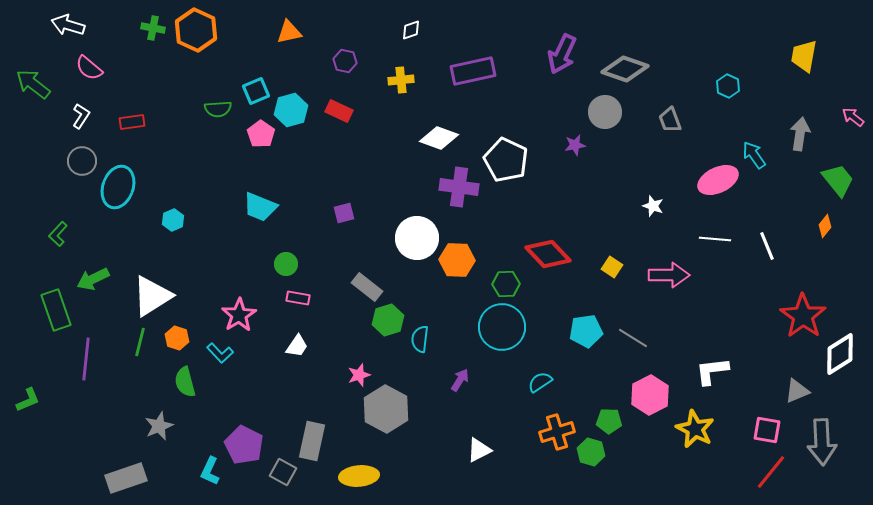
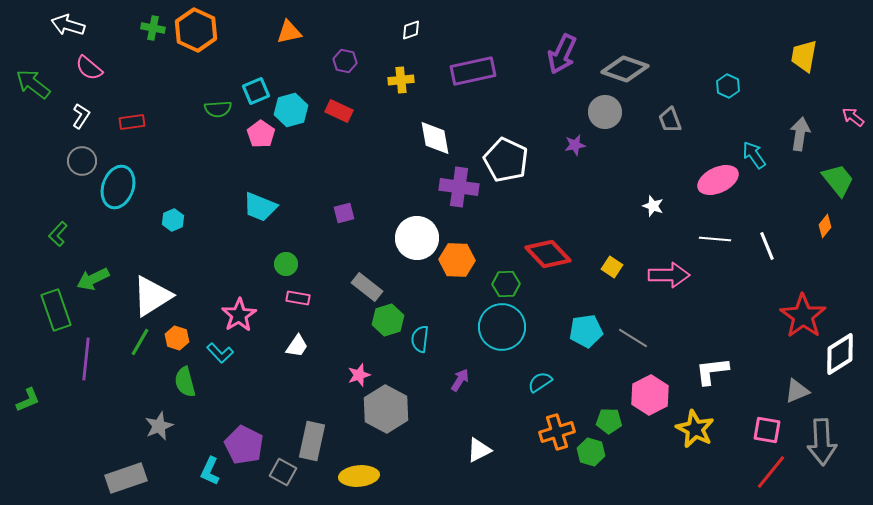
white diamond at (439, 138): moved 4 px left; rotated 60 degrees clockwise
green line at (140, 342): rotated 16 degrees clockwise
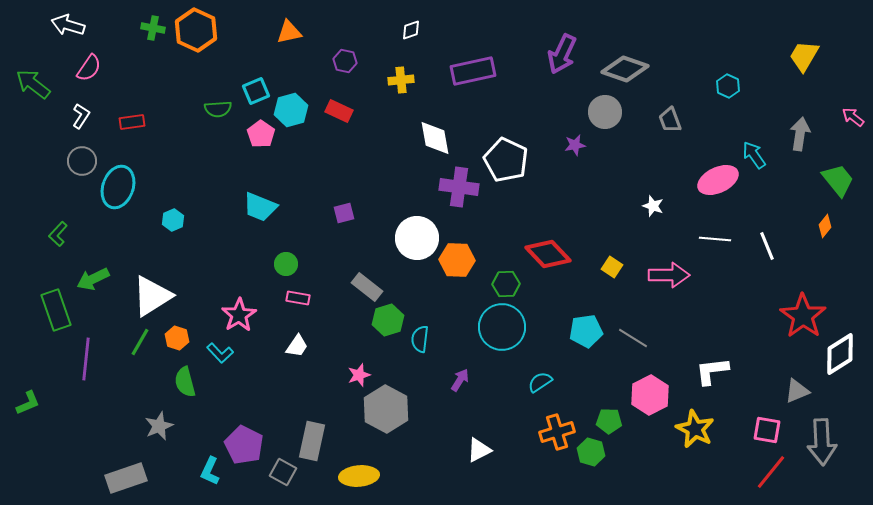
yellow trapezoid at (804, 56): rotated 20 degrees clockwise
pink semicircle at (89, 68): rotated 96 degrees counterclockwise
green L-shape at (28, 400): moved 3 px down
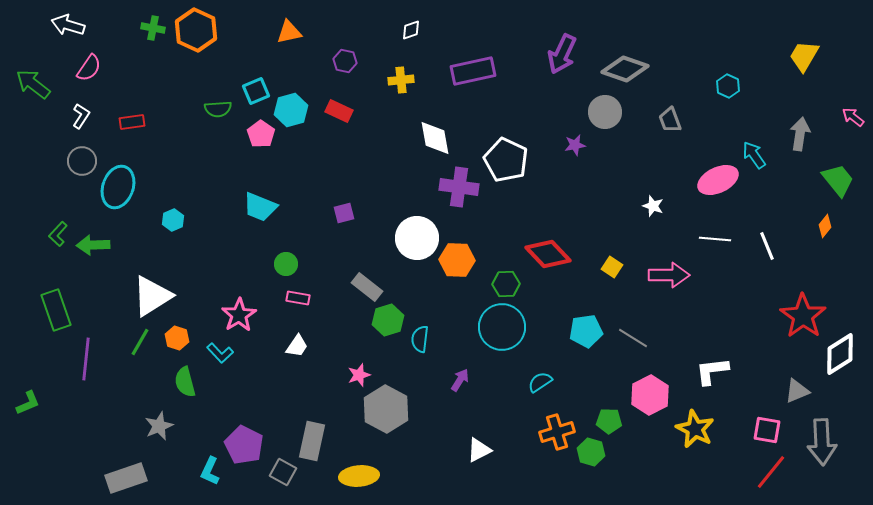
green arrow at (93, 279): moved 34 px up; rotated 24 degrees clockwise
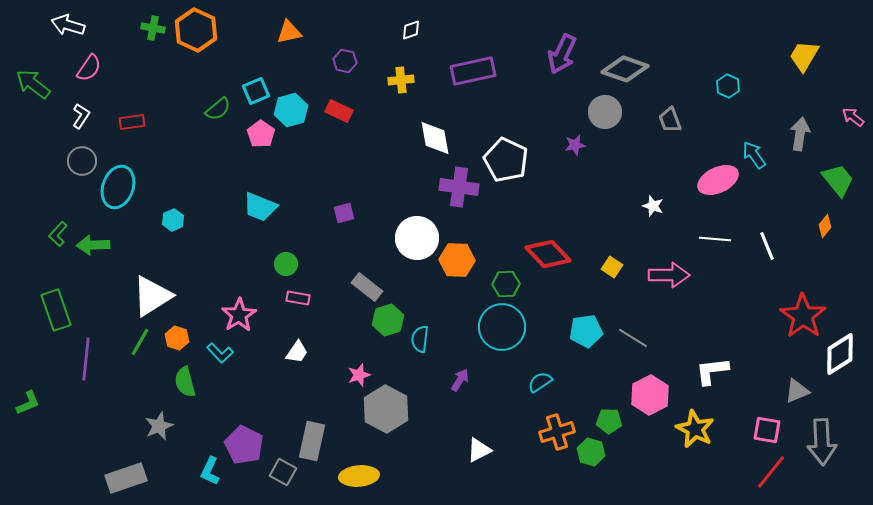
green semicircle at (218, 109): rotated 36 degrees counterclockwise
white trapezoid at (297, 346): moved 6 px down
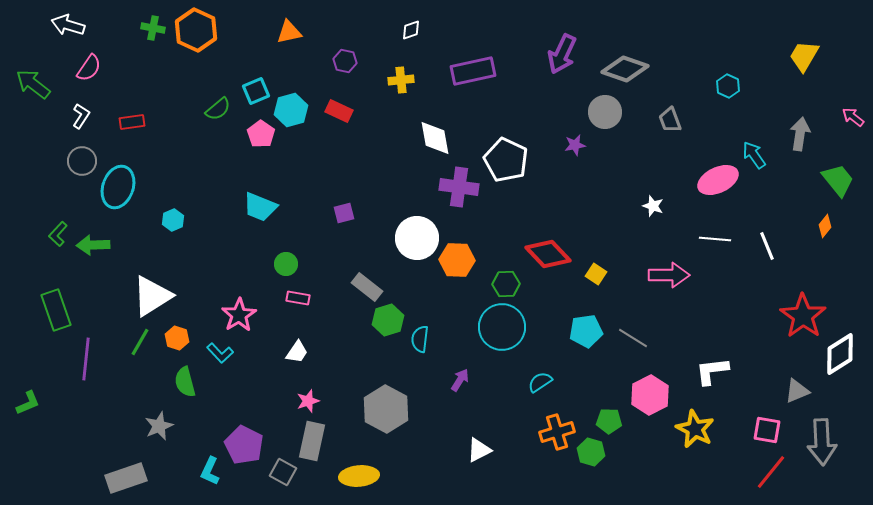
yellow square at (612, 267): moved 16 px left, 7 px down
pink star at (359, 375): moved 51 px left, 26 px down
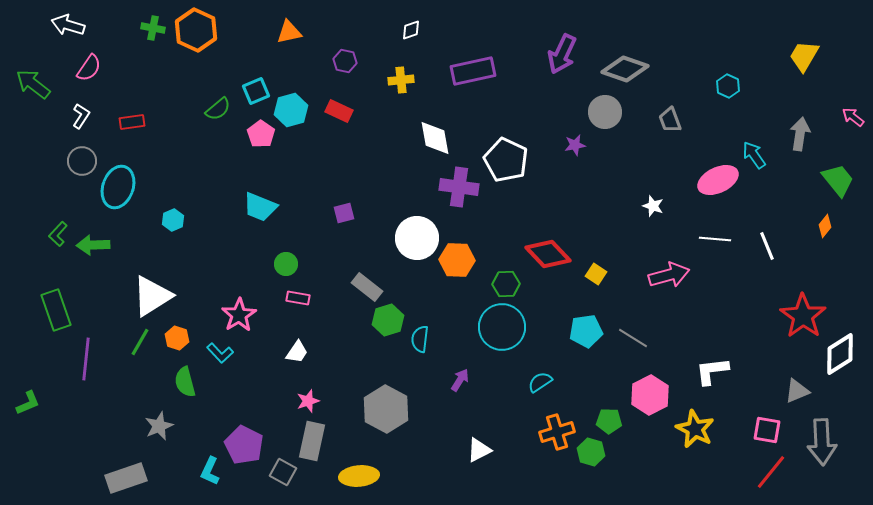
pink arrow at (669, 275): rotated 15 degrees counterclockwise
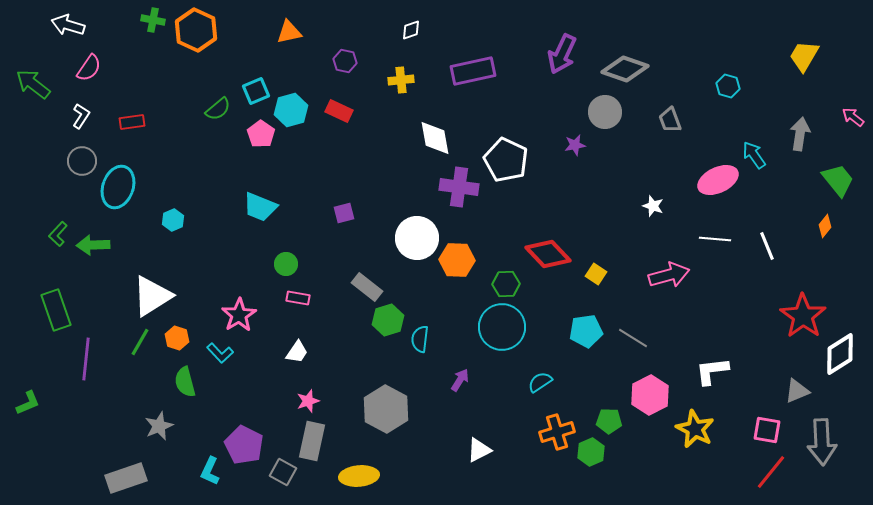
green cross at (153, 28): moved 8 px up
cyan hexagon at (728, 86): rotated 10 degrees counterclockwise
green hexagon at (591, 452): rotated 20 degrees clockwise
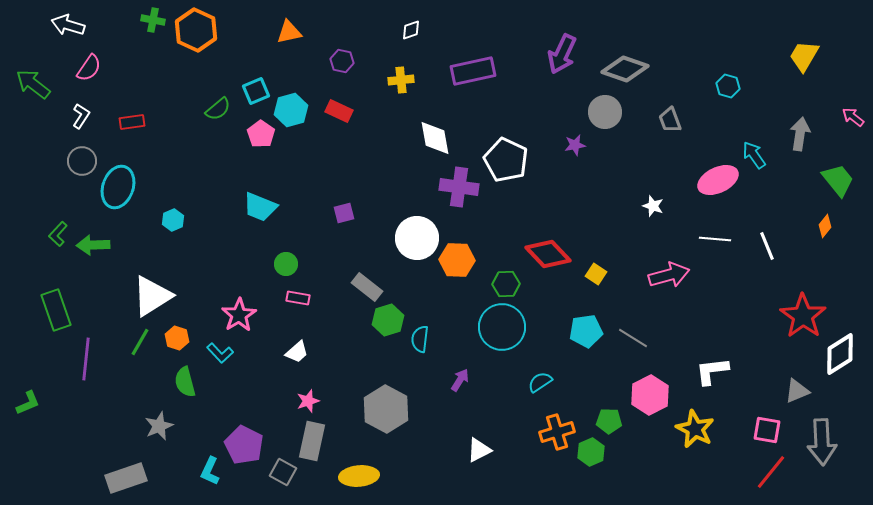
purple hexagon at (345, 61): moved 3 px left
white trapezoid at (297, 352): rotated 15 degrees clockwise
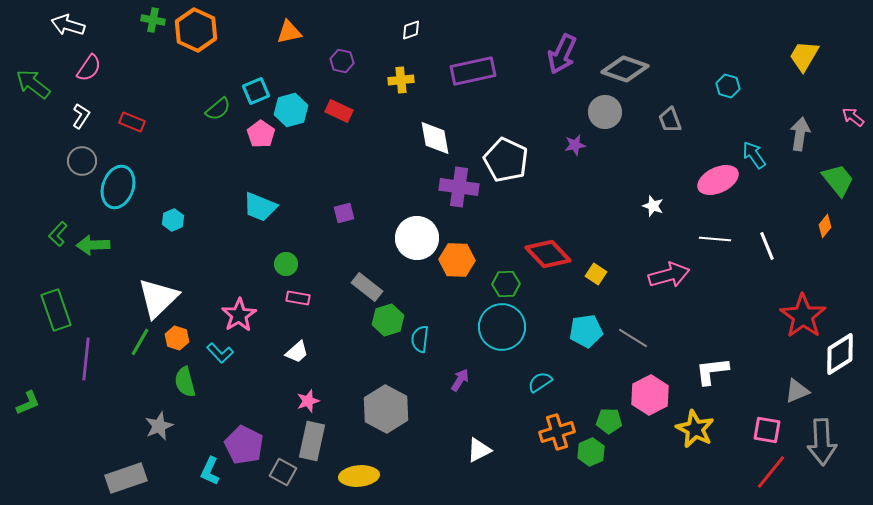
red rectangle at (132, 122): rotated 30 degrees clockwise
white triangle at (152, 296): moved 6 px right, 2 px down; rotated 12 degrees counterclockwise
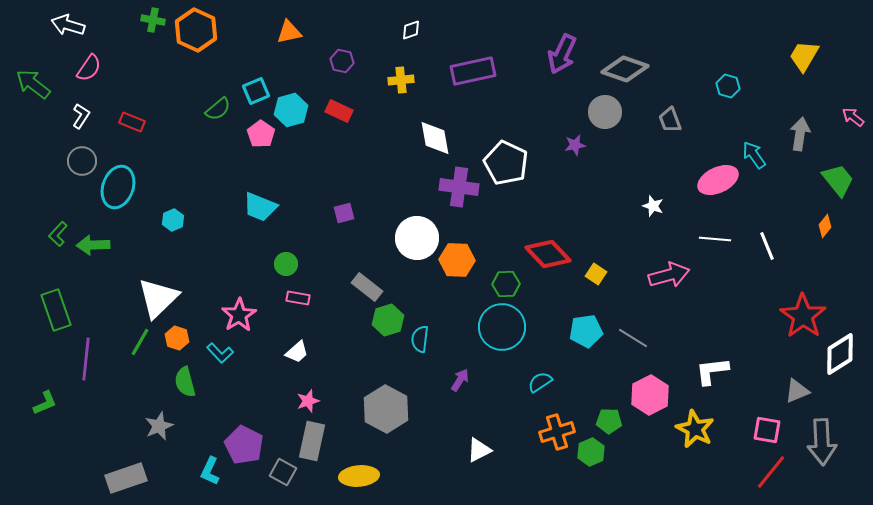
white pentagon at (506, 160): moved 3 px down
green L-shape at (28, 403): moved 17 px right
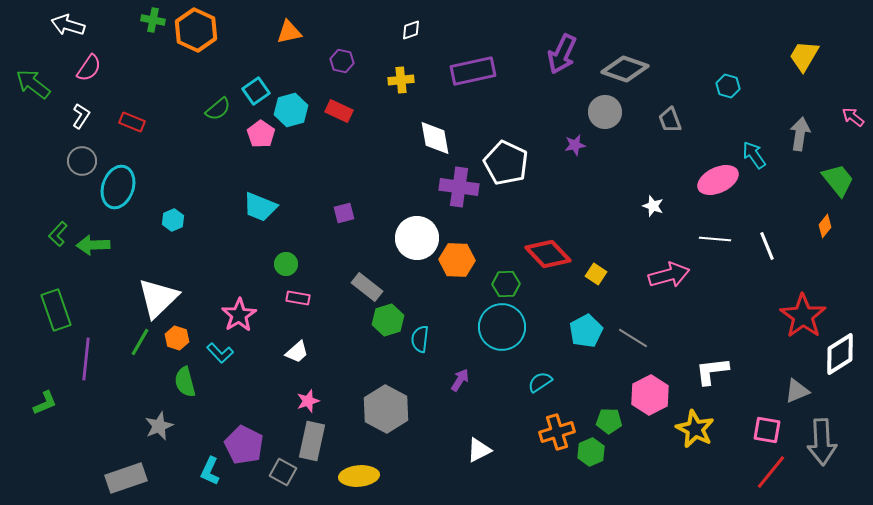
cyan square at (256, 91): rotated 12 degrees counterclockwise
cyan pentagon at (586, 331): rotated 20 degrees counterclockwise
